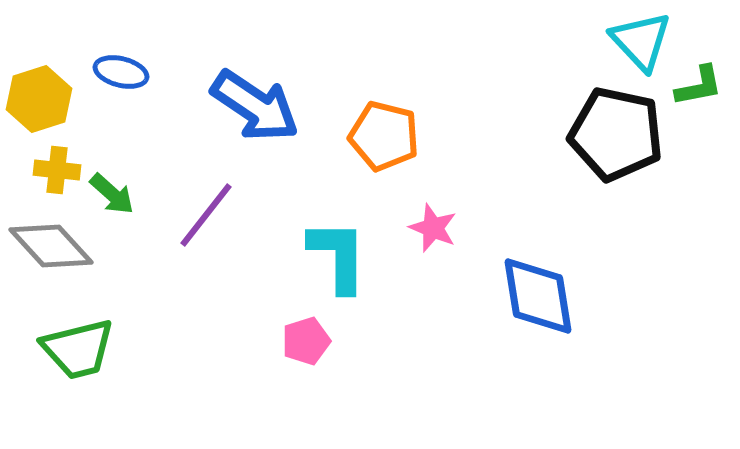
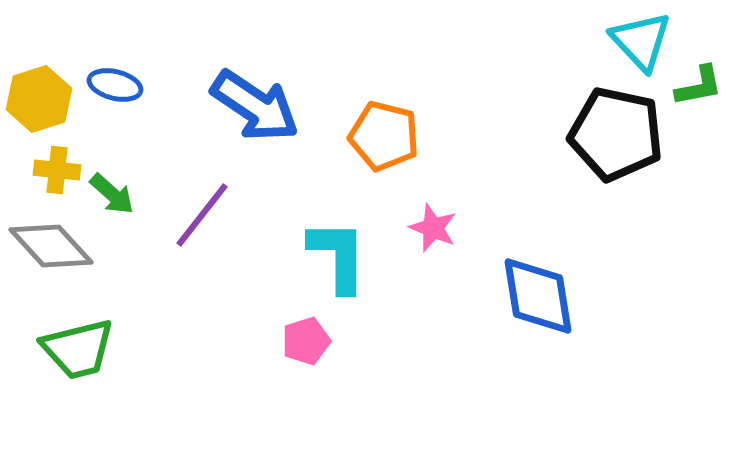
blue ellipse: moved 6 px left, 13 px down
purple line: moved 4 px left
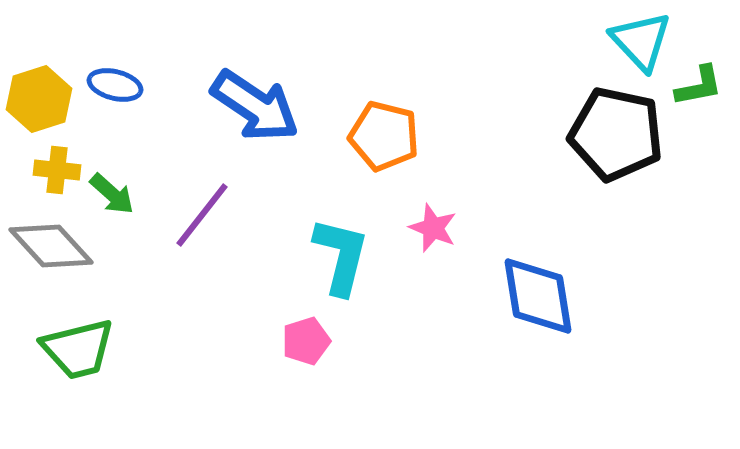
cyan L-shape: moved 3 px right; rotated 14 degrees clockwise
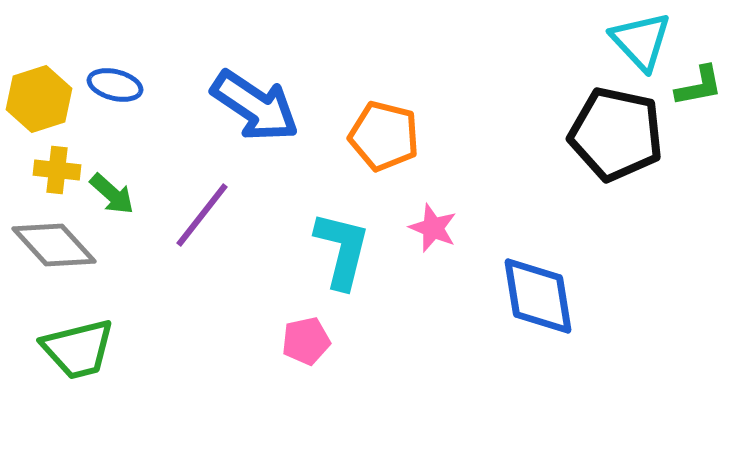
gray diamond: moved 3 px right, 1 px up
cyan L-shape: moved 1 px right, 6 px up
pink pentagon: rotated 6 degrees clockwise
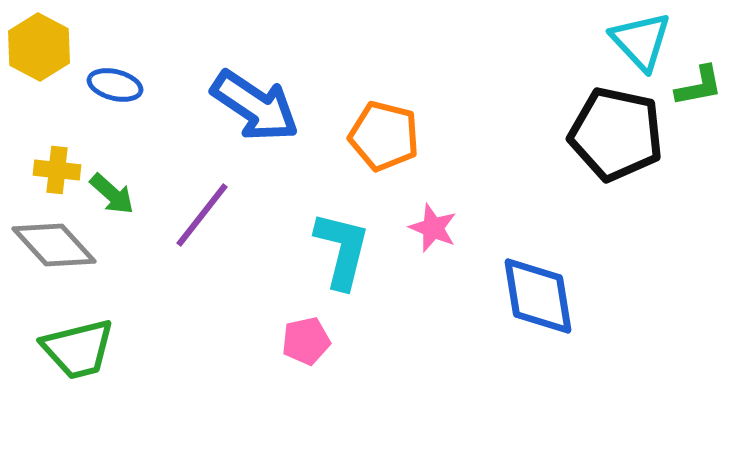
yellow hexagon: moved 52 px up; rotated 14 degrees counterclockwise
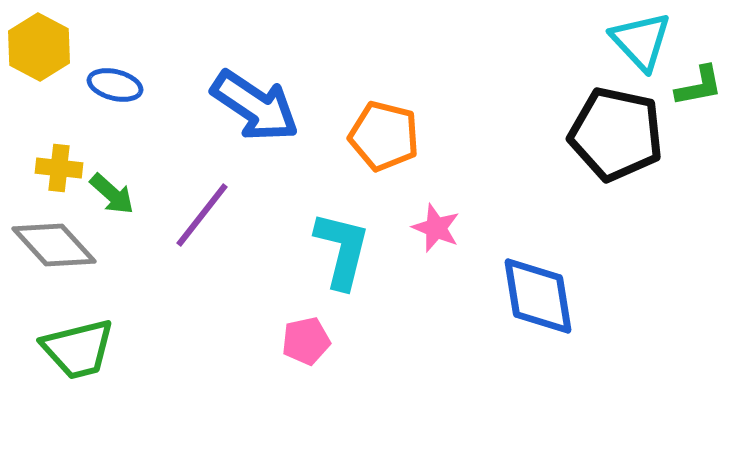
yellow cross: moved 2 px right, 2 px up
pink star: moved 3 px right
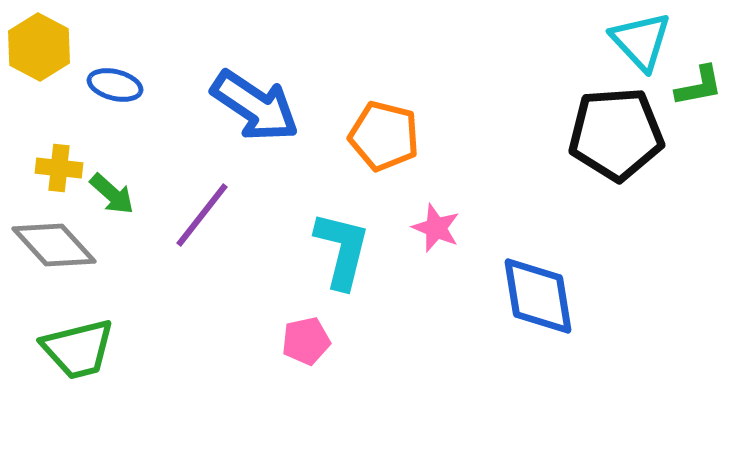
black pentagon: rotated 16 degrees counterclockwise
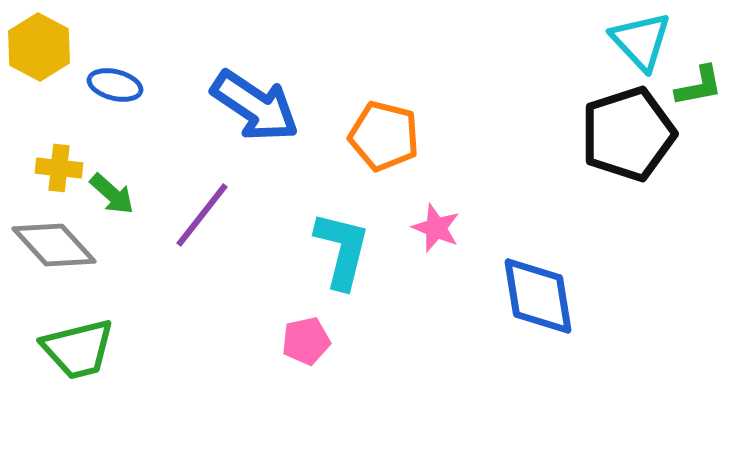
black pentagon: moved 12 px right; rotated 14 degrees counterclockwise
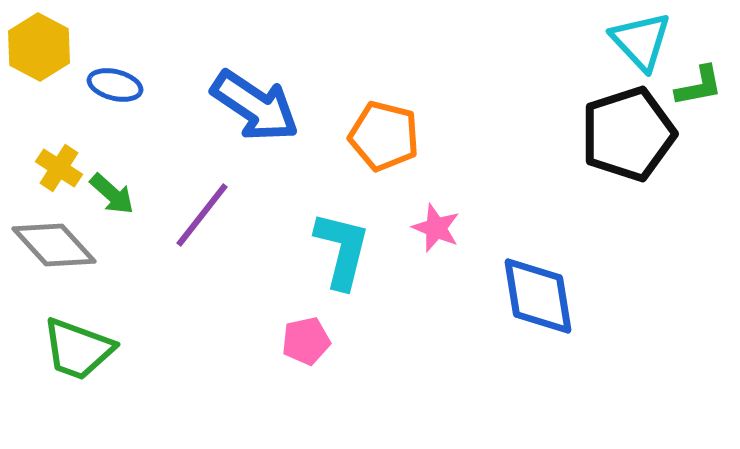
yellow cross: rotated 27 degrees clockwise
green trapezoid: rotated 34 degrees clockwise
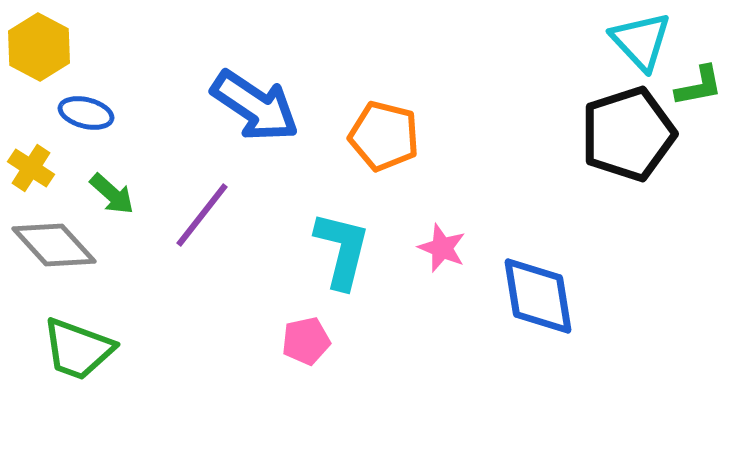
blue ellipse: moved 29 px left, 28 px down
yellow cross: moved 28 px left
pink star: moved 6 px right, 20 px down
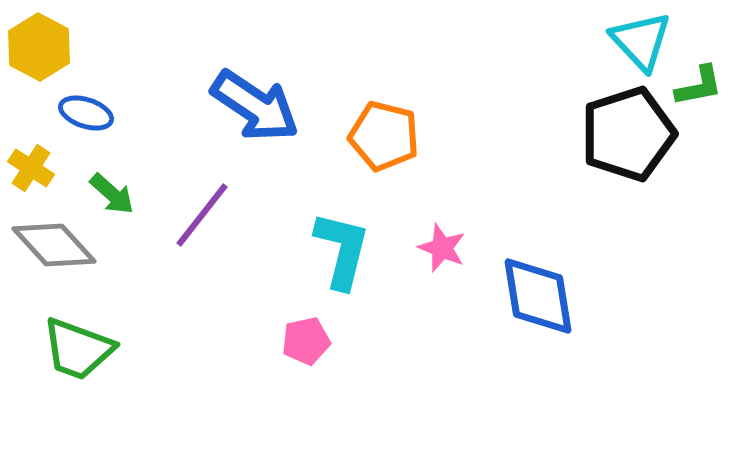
blue ellipse: rotated 4 degrees clockwise
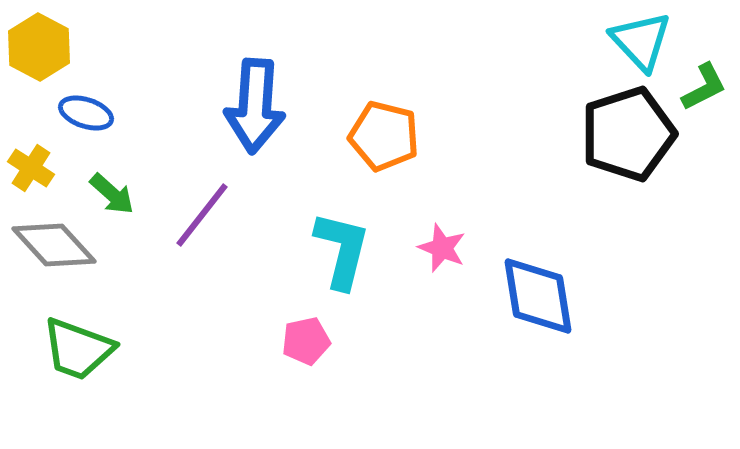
green L-shape: moved 5 px right, 1 px down; rotated 16 degrees counterclockwise
blue arrow: rotated 60 degrees clockwise
